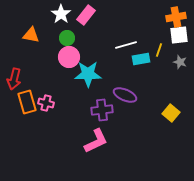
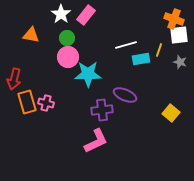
orange cross: moved 2 px left, 2 px down; rotated 30 degrees clockwise
pink circle: moved 1 px left
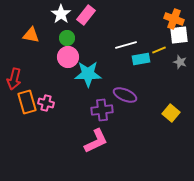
yellow line: rotated 48 degrees clockwise
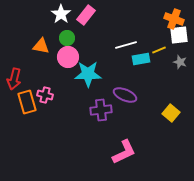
orange triangle: moved 10 px right, 11 px down
pink cross: moved 1 px left, 8 px up
purple cross: moved 1 px left
pink L-shape: moved 28 px right, 11 px down
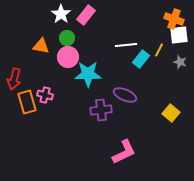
white line: rotated 10 degrees clockwise
yellow line: rotated 40 degrees counterclockwise
cyan rectangle: rotated 42 degrees counterclockwise
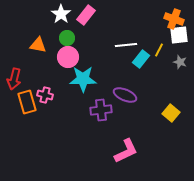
orange triangle: moved 3 px left, 1 px up
cyan star: moved 5 px left, 5 px down
pink L-shape: moved 2 px right, 1 px up
